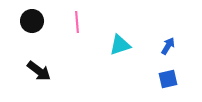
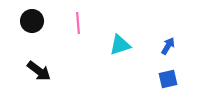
pink line: moved 1 px right, 1 px down
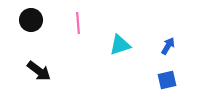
black circle: moved 1 px left, 1 px up
blue square: moved 1 px left, 1 px down
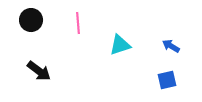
blue arrow: moved 3 px right; rotated 90 degrees counterclockwise
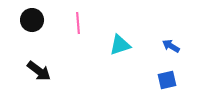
black circle: moved 1 px right
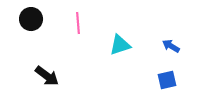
black circle: moved 1 px left, 1 px up
black arrow: moved 8 px right, 5 px down
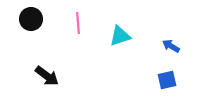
cyan triangle: moved 9 px up
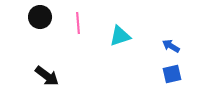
black circle: moved 9 px right, 2 px up
blue square: moved 5 px right, 6 px up
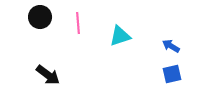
black arrow: moved 1 px right, 1 px up
